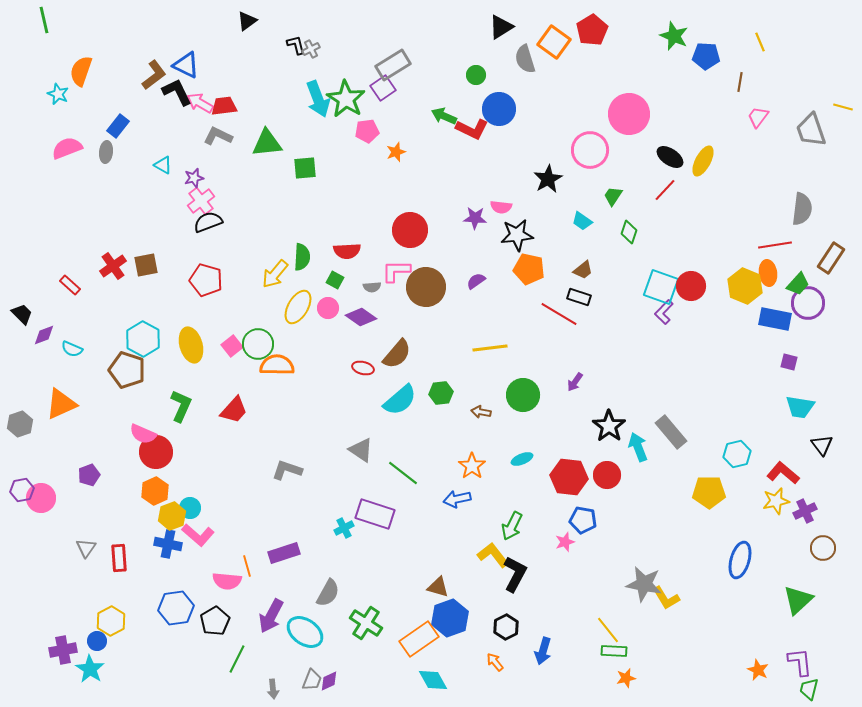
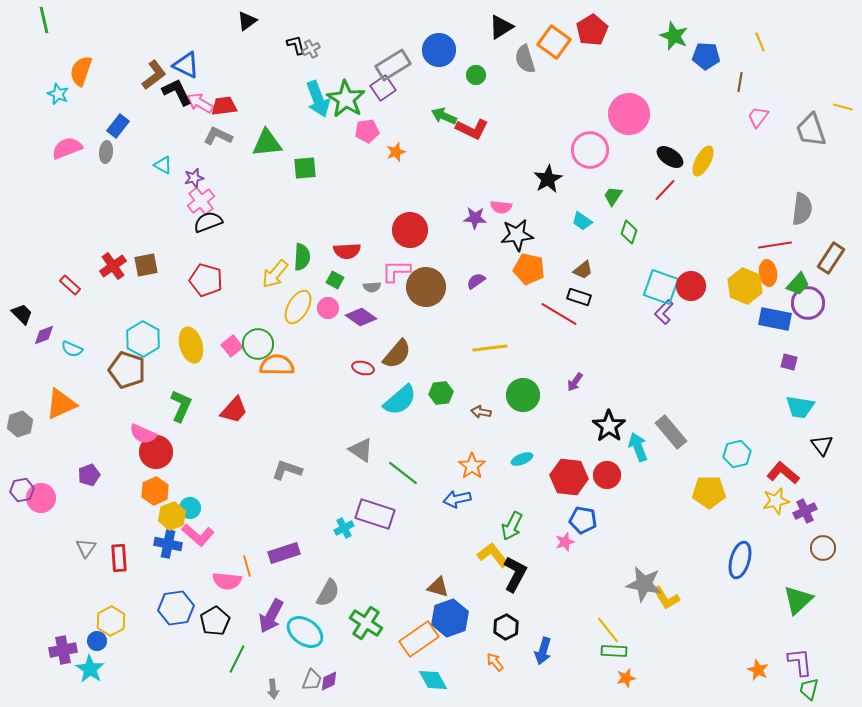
blue circle at (499, 109): moved 60 px left, 59 px up
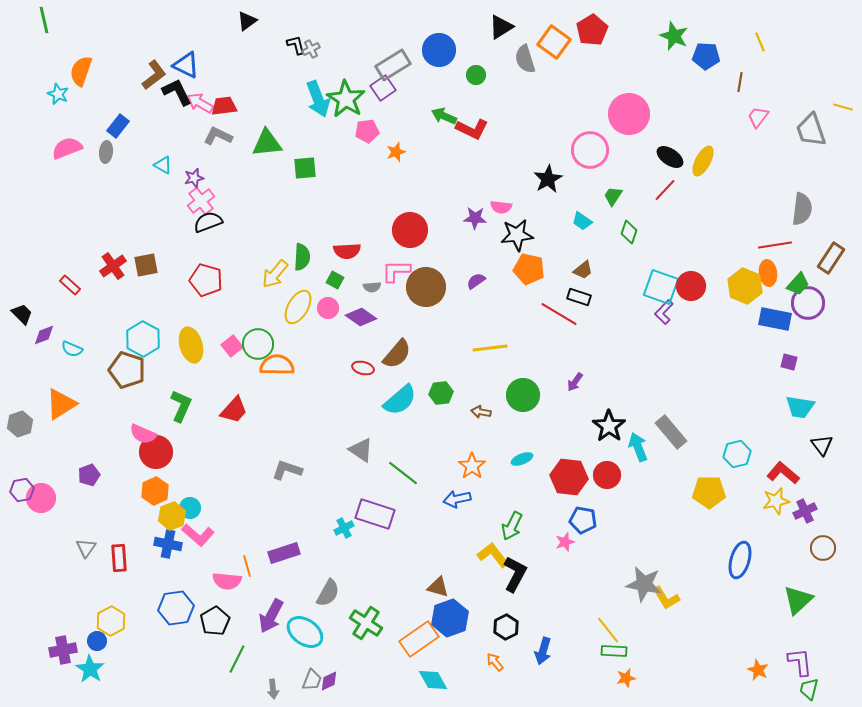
orange triangle at (61, 404): rotated 8 degrees counterclockwise
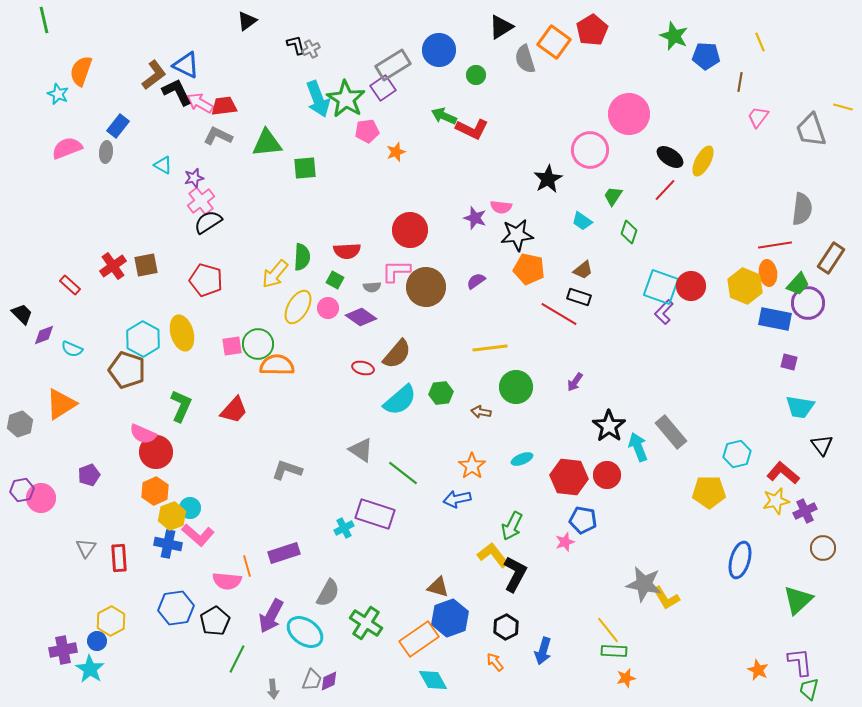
purple star at (475, 218): rotated 15 degrees clockwise
black semicircle at (208, 222): rotated 12 degrees counterclockwise
yellow ellipse at (191, 345): moved 9 px left, 12 px up
pink square at (232, 346): rotated 30 degrees clockwise
green circle at (523, 395): moved 7 px left, 8 px up
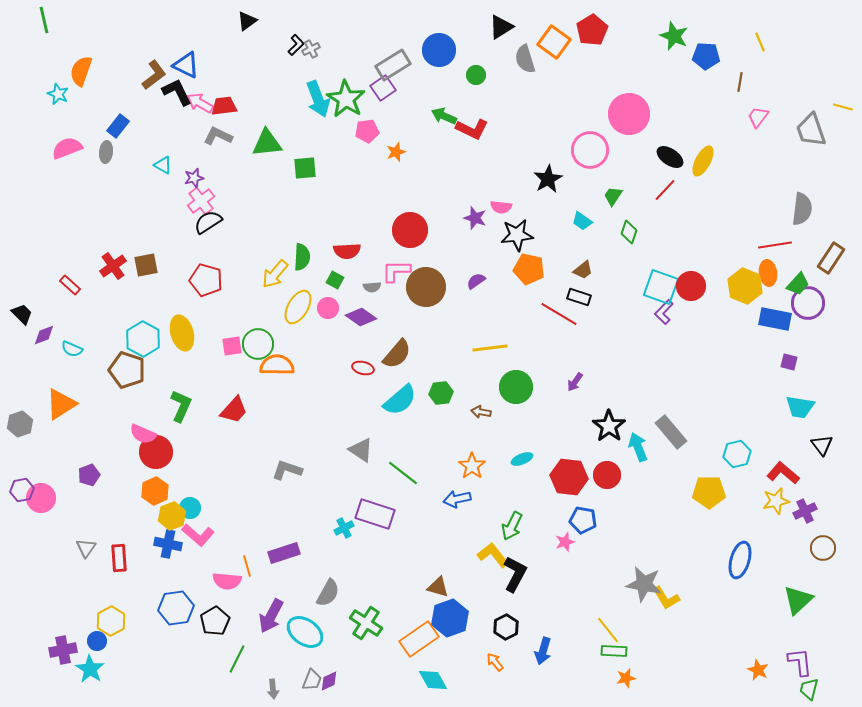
black L-shape at (296, 45): rotated 60 degrees clockwise
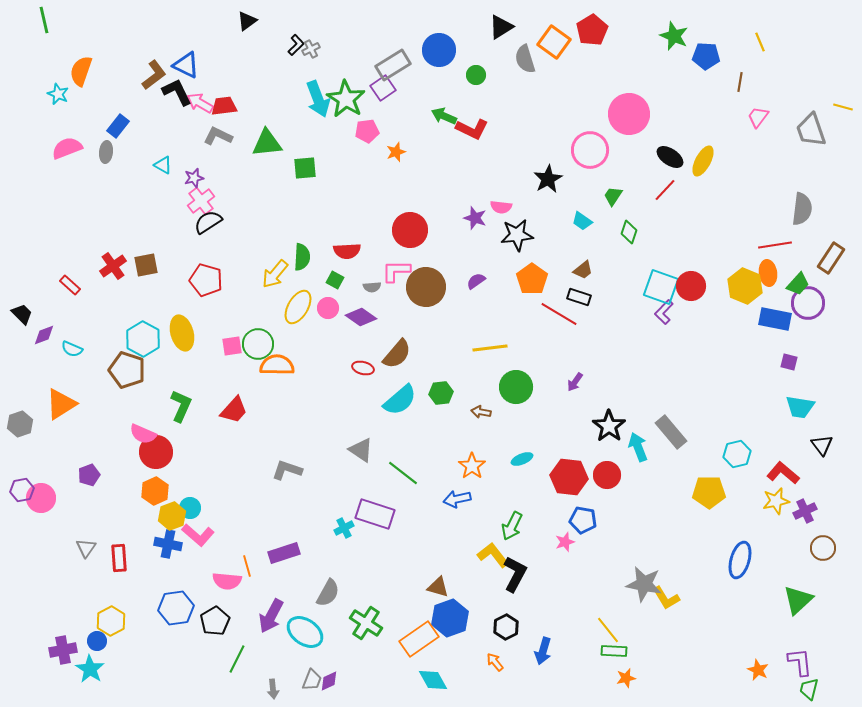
orange pentagon at (529, 269): moved 3 px right, 10 px down; rotated 24 degrees clockwise
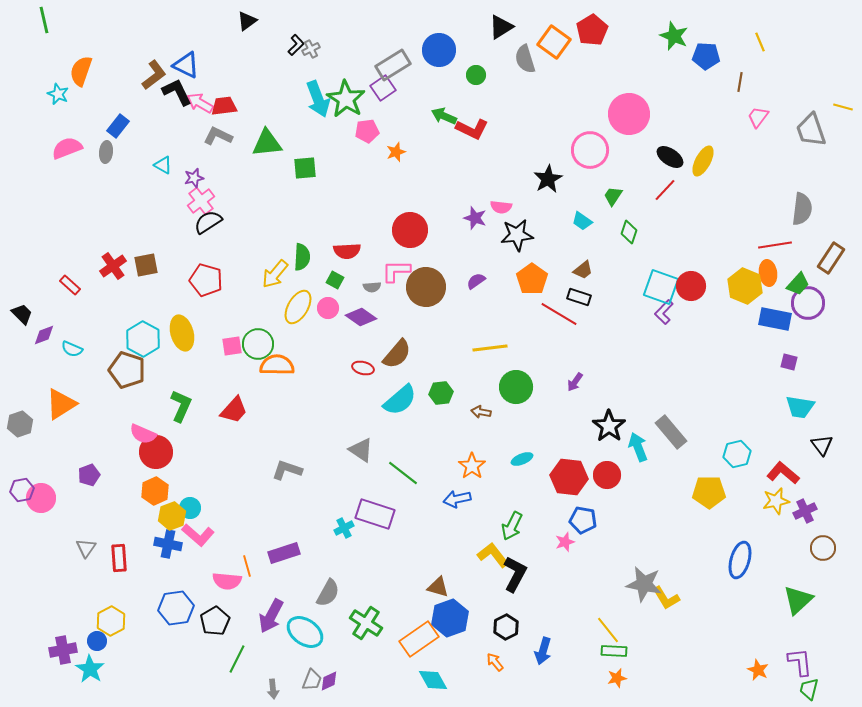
orange star at (626, 678): moved 9 px left
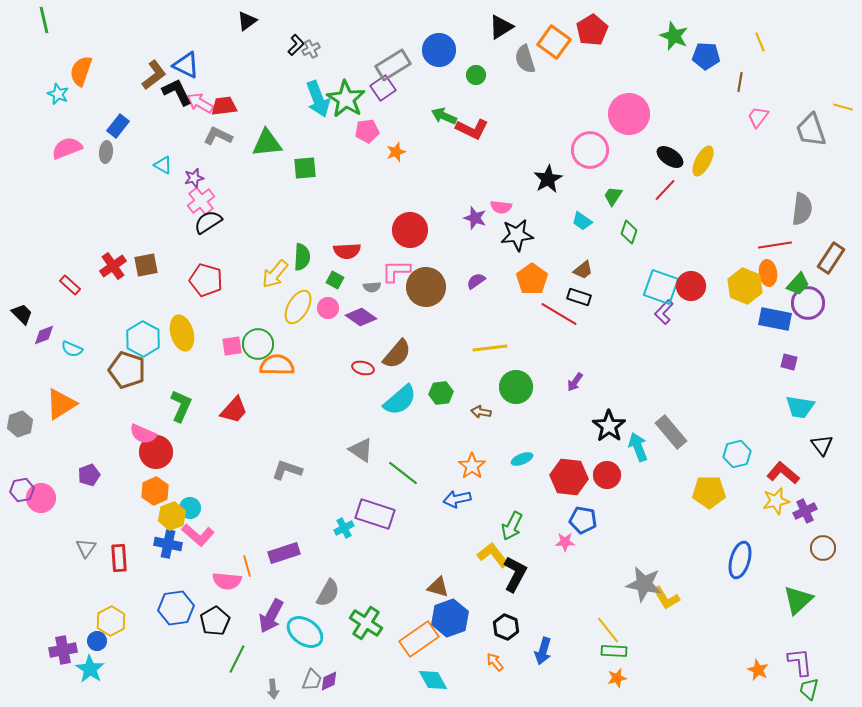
pink star at (565, 542): rotated 18 degrees clockwise
black hexagon at (506, 627): rotated 10 degrees counterclockwise
